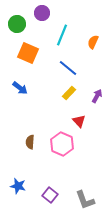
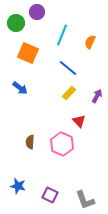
purple circle: moved 5 px left, 1 px up
green circle: moved 1 px left, 1 px up
orange semicircle: moved 3 px left
purple square: rotated 14 degrees counterclockwise
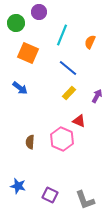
purple circle: moved 2 px right
red triangle: rotated 24 degrees counterclockwise
pink hexagon: moved 5 px up
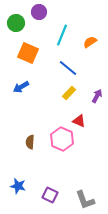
orange semicircle: rotated 32 degrees clockwise
blue arrow: moved 1 px right, 1 px up; rotated 112 degrees clockwise
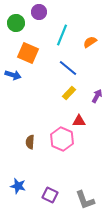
blue arrow: moved 8 px left, 12 px up; rotated 133 degrees counterclockwise
red triangle: rotated 24 degrees counterclockwise
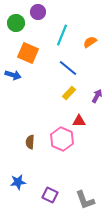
purple circle: moved 1 px left
blue star: moved 4 px up; rotated 21 degrees counterclockwise
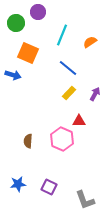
purple arrow: moved 2 px left, 2 px up
brown semicircle: moved 2 px left, 1 px up
blue star: moved 2 px down
purple square: moved 1 px left, 8 px up
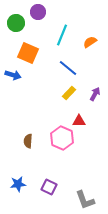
pink hexagon: moved 1 px up
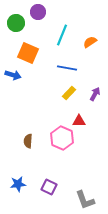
blue line: moved 1 px left; rotated 30 degrees counterclockwise
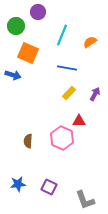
green circle: moved 3 px down
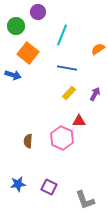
orange semicircle: moved 8 px right, 7 px down
orange square: rotated 15 degrees clockwise
